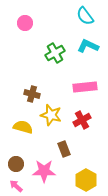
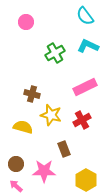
pink circle: moved 1 px right, 1 px up
pink rectangle: rotated 20 degrees counterclockwise
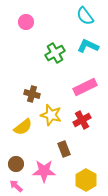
yellow semicircle: rotated 126 degrees clockwise
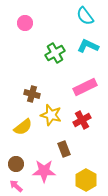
pink circle: moved 1 px left, 1 px down
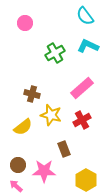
pink rectangle: moved 3 px left, 1 px down; rotated 15 degrees counterclockwise
brown circle: moved 2 px right, 1 px down
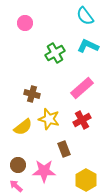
yellow star: moved 2 px left, 4 px down
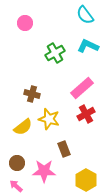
cyan semicircle: moved 1 px up
red cross: moved 4 px right, 6 px up
brown circle: moved 1 px left, 2 px up
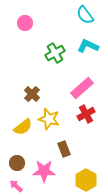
brown cross: rotated 28 degrees clockwise
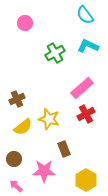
brown cross: moved 15 px left, 5 px down; rotated 21 degrees clockwise
brown circle: moved 3 px left, 4 px up
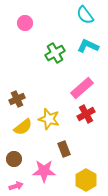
pink arrow: rotated 120 degrees clockwise
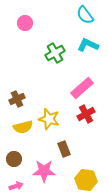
cyan L-shape: moved 1 px up
yellow semicircle: rotated 24 degrees clockwise
yellow hexagon: rotated 20 degrees counterclockwise
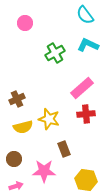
red cross: rotated 24 degrees clockwise
